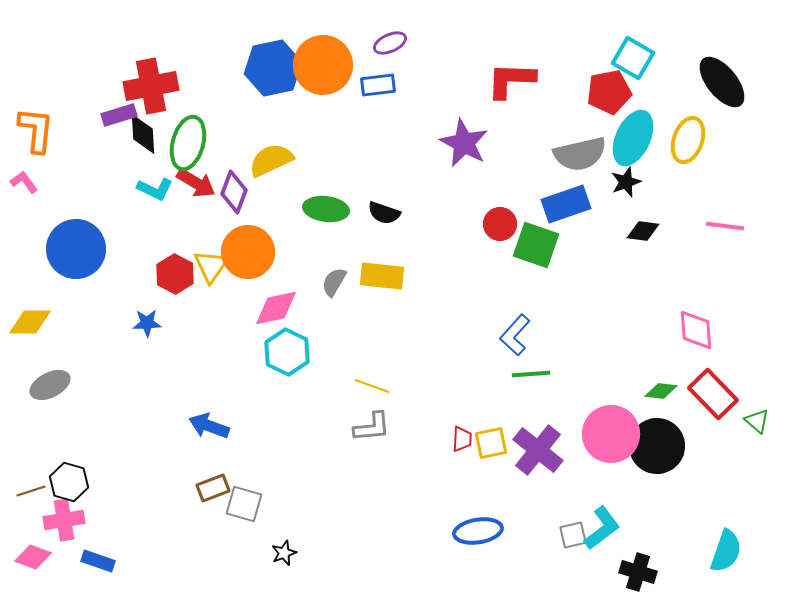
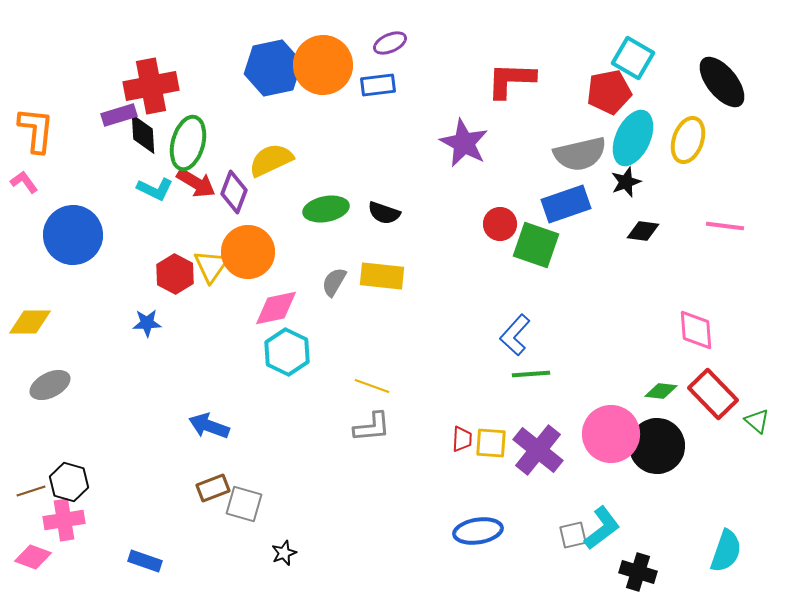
green ellipse at (326, 209): rotated 18 degrees counterclockwise
blue circle at (76, 249): moved 3 px left, 14 px up
yellow square at (491, 443): rotated 16 degrees clockwise
blue rectangle at (98, 561): moved 47 px right
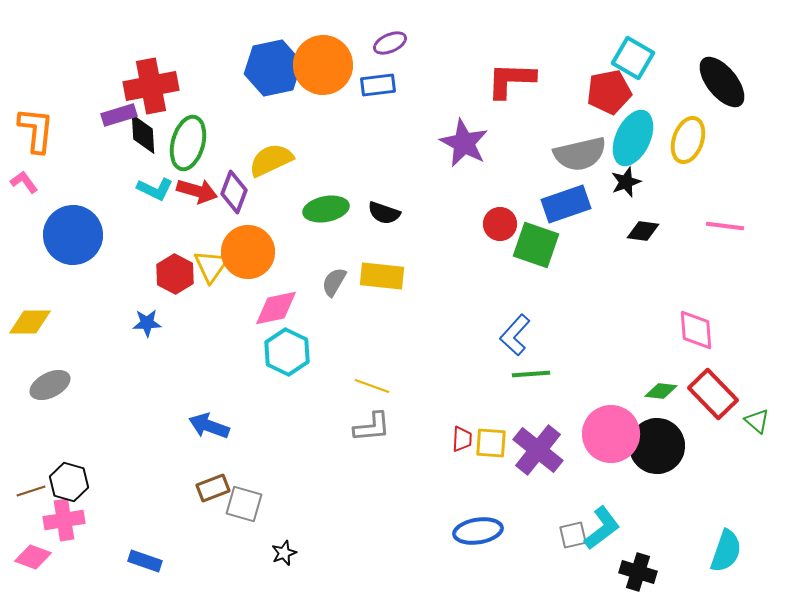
red arrow at (196, 183): moved 1 px right, 8 px down; rotated 15 degrees counterclockwise
